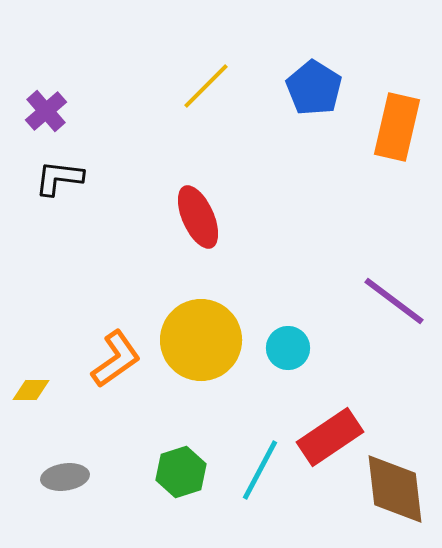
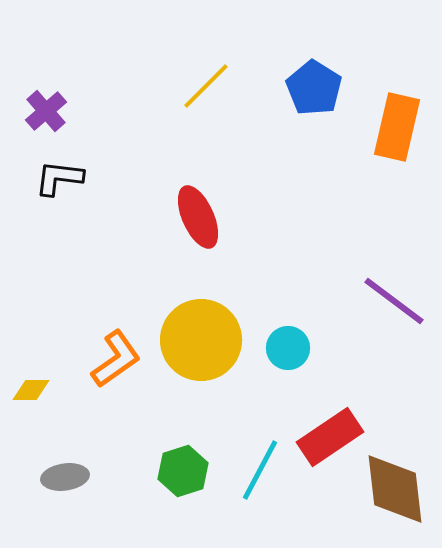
green hexagon: moved 2 px right, 1 px up
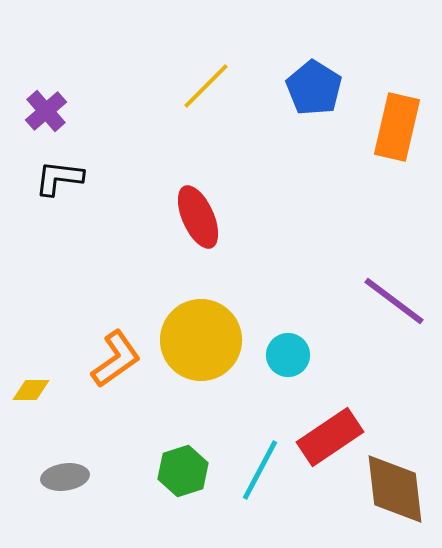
cyan circle: moved 7 px down
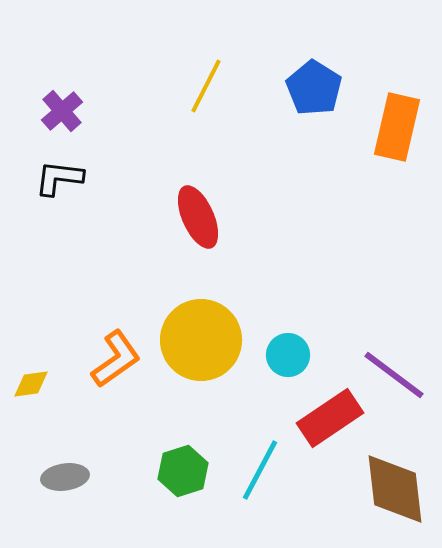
yellow line: rotated 18 degrees counterclockwise
purple cross: moved 16 px right
purple line: moved 74 px down
yellow diamond: moved 6 px up; rotated 9 degrees counterclockwise
red rectangle: moved 19 px up
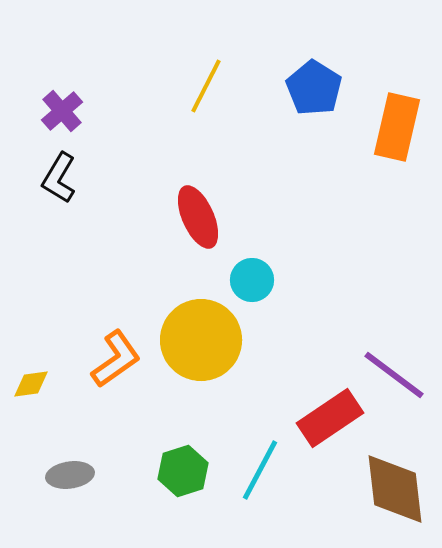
black L-shape: rotated 66 degrees counterclockwise
cyan circle: moved 36 px left, 75 px up
gray ellipse: moved 5 px right, 2 px up
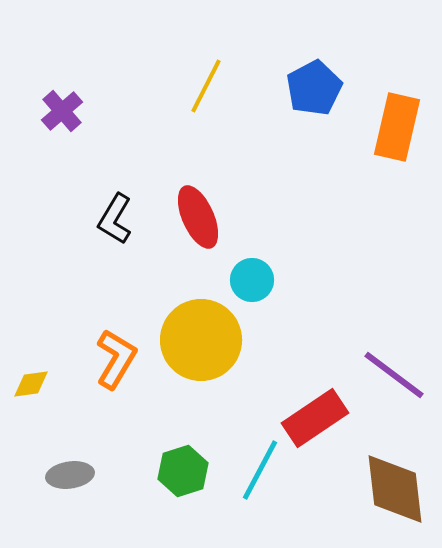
blue pentagon: rotated 12 degrees clockwise
black L-shape: moved 56 px right, 41 px down
orange L-shape: rotated 24 degrees counterclockwise
red rectangle: moved 15 px left
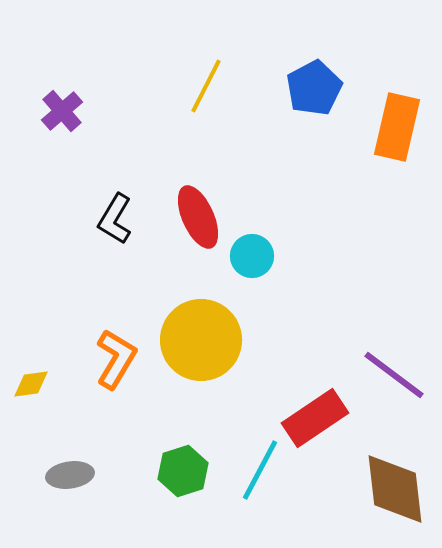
cyan circle: moved 24 px up
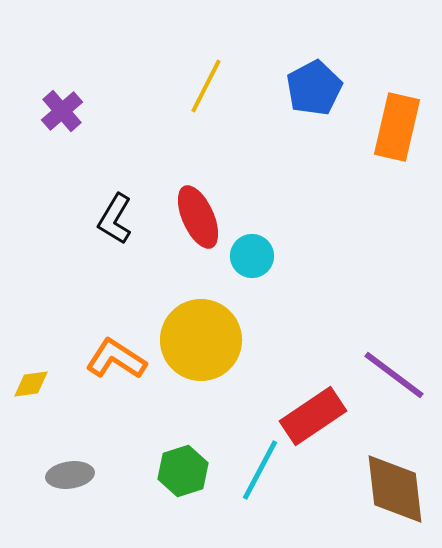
orange L-shape: rotated 88 degrees counterclockwise
red rectangle: moved 2 px left, 2 px up
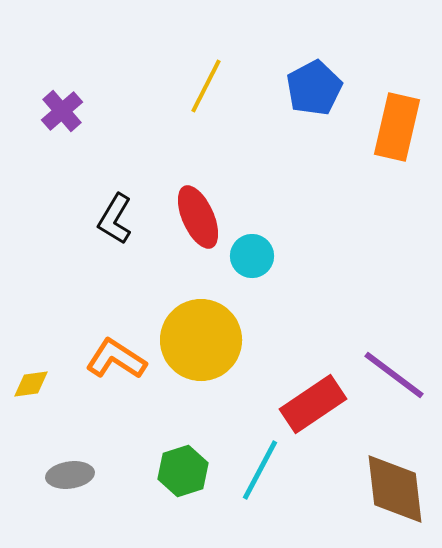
red rectangle: moved 12 px up
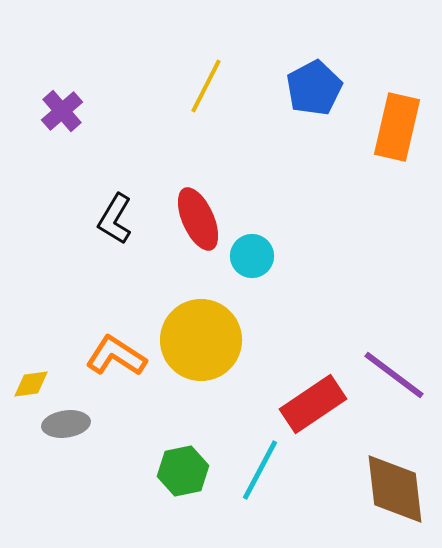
red ellipse: moved 2 px down
orange L-shape: moved 3 px up
green hexagon: rotated 6 degrees clockwise
gray ellipse: moved 4 px left, 51 px up
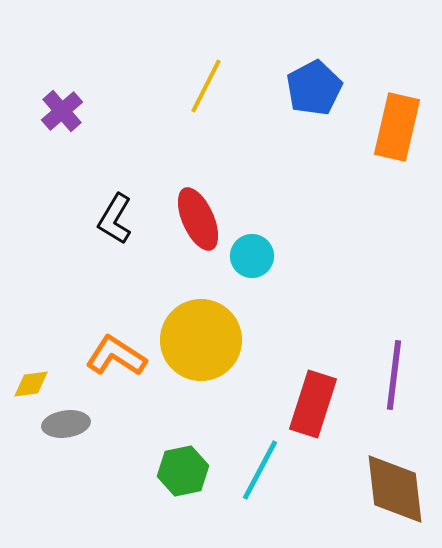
purple line: rotated 60 degrees clockwise
red rectangle: rotated 38 degrees counterclockwise
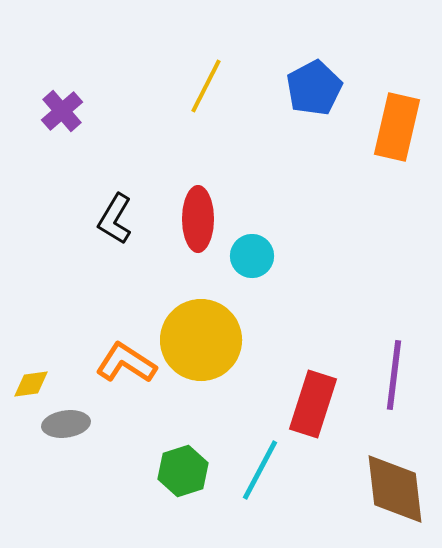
red ellipse: rotated 24 degrees clockwise
orange L-shape: moved 10 px right, 7 px down
green hexagon: rotated 6 degrees counterclockwise
